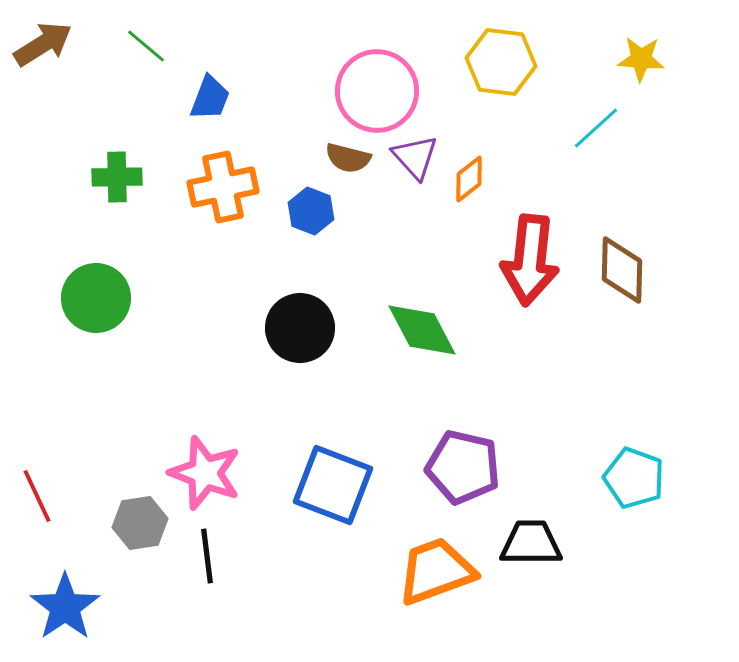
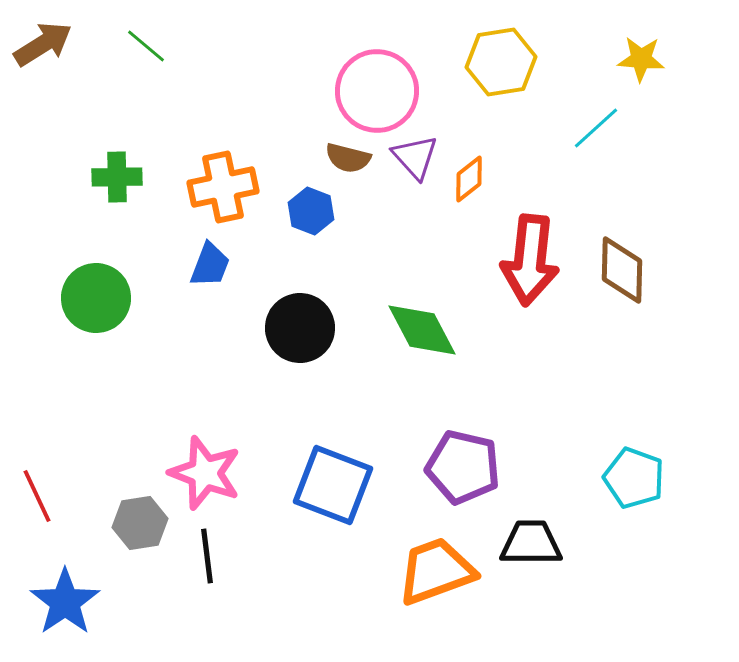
yellow hexagon: rotated 16 degrees counterclockwise
blue trapezoid: moved 167 px down
blue star: moved 5 px up
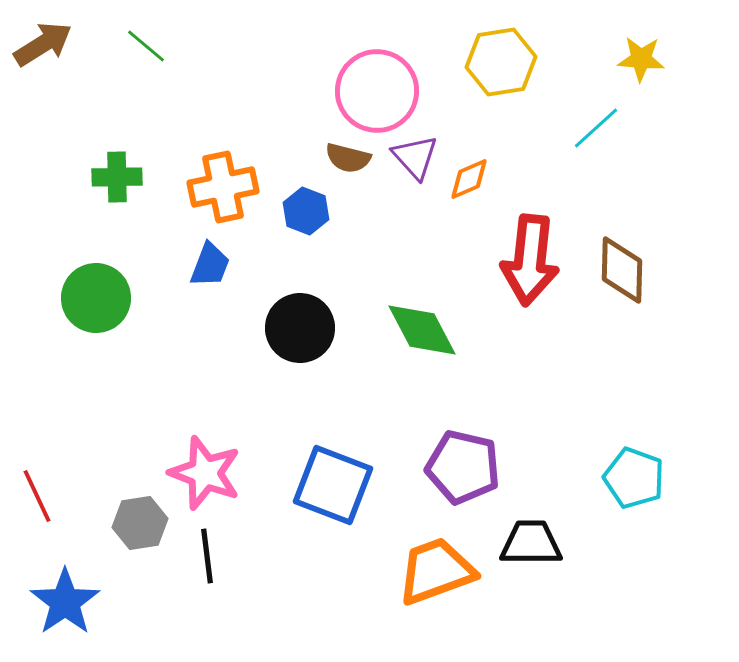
orange diamond: rotated 15 degrees clockwise
blue hexagon: moved 5 px left
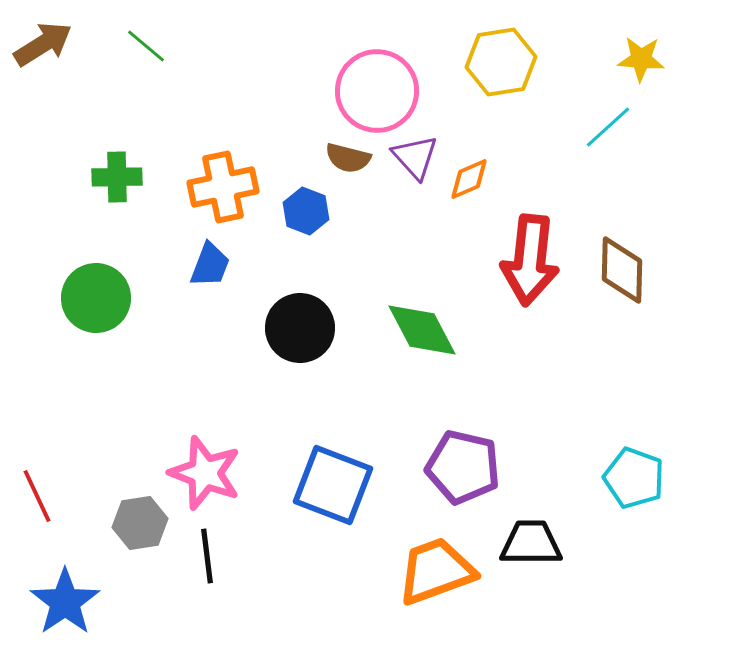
cyan line: moved 12 px right, 1 px up
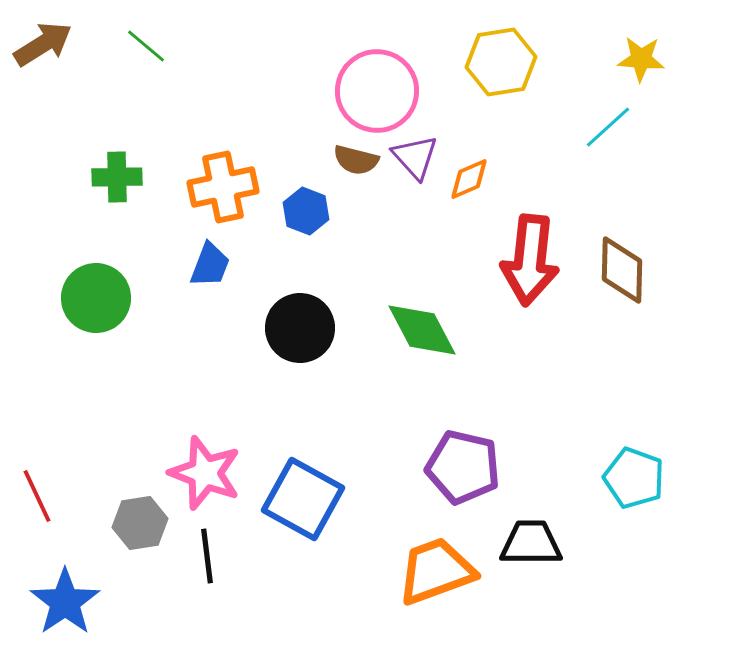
brown semicircle: moved 8 px right, 2 px down
blue square: moved 30 px left, 14 px down; rotated 8 degrees clockwise
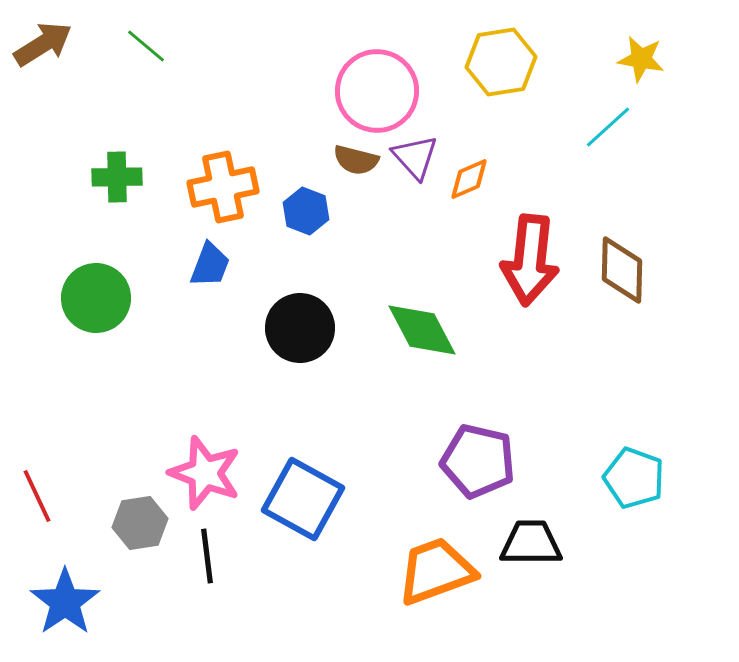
yellow star: rotated 6 degrees clockwise
purple pentagon: moved 15 px right, 6 px up
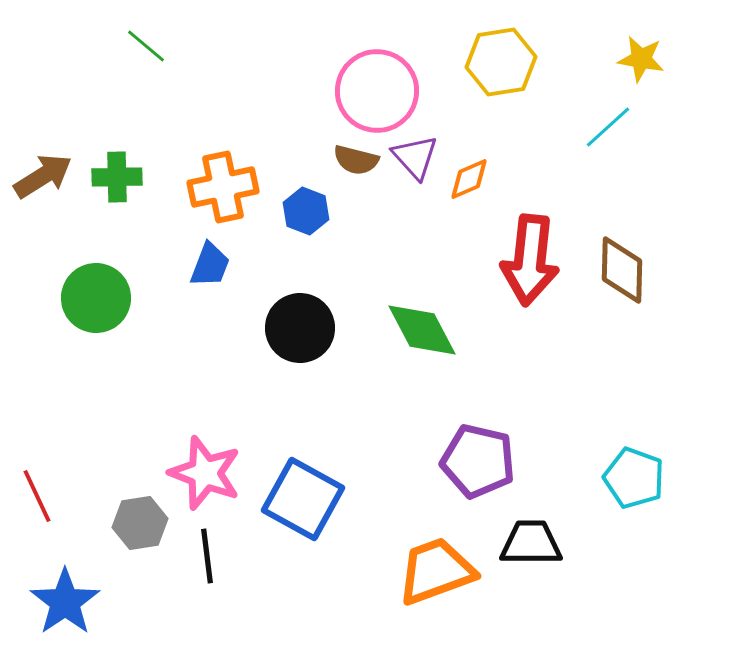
brown arrow: moved 132 px down
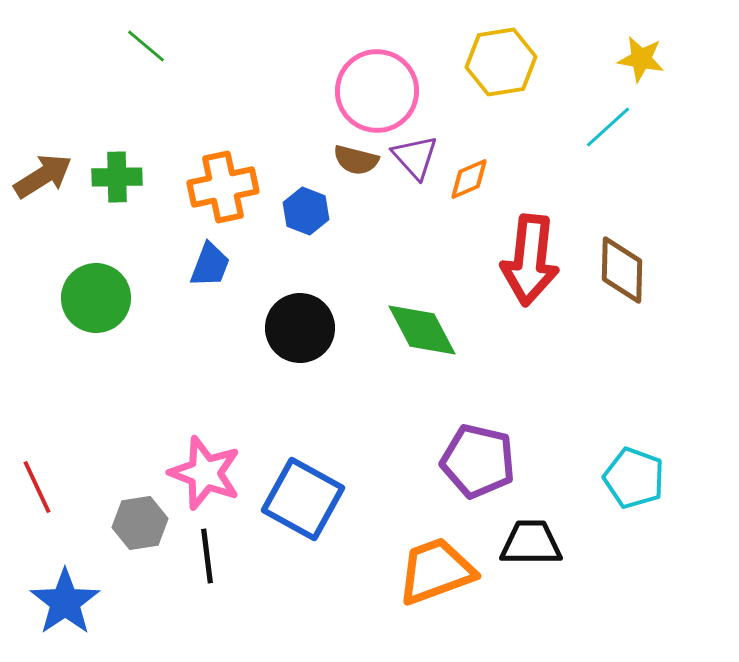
red line: moved 9 px up
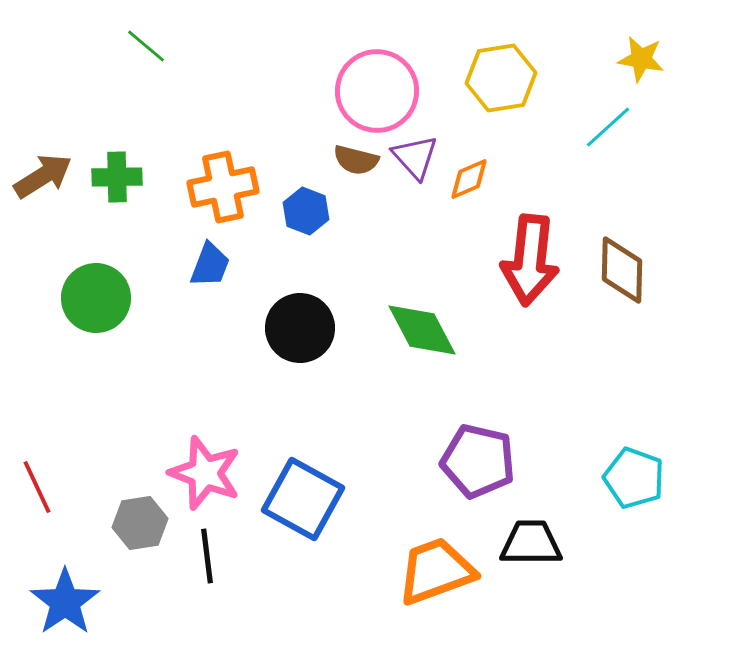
yellow hexagon: moved 16 px down
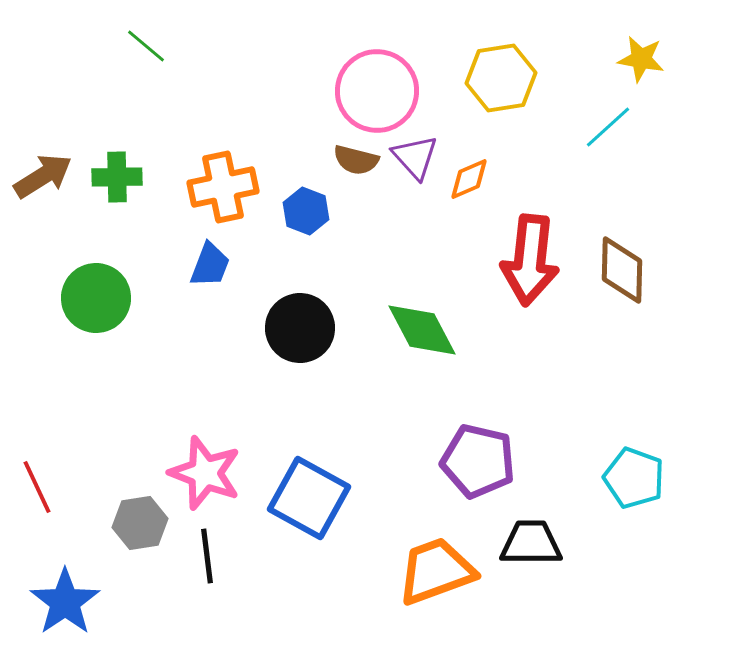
blue square: moved 6 px right, 1 px up
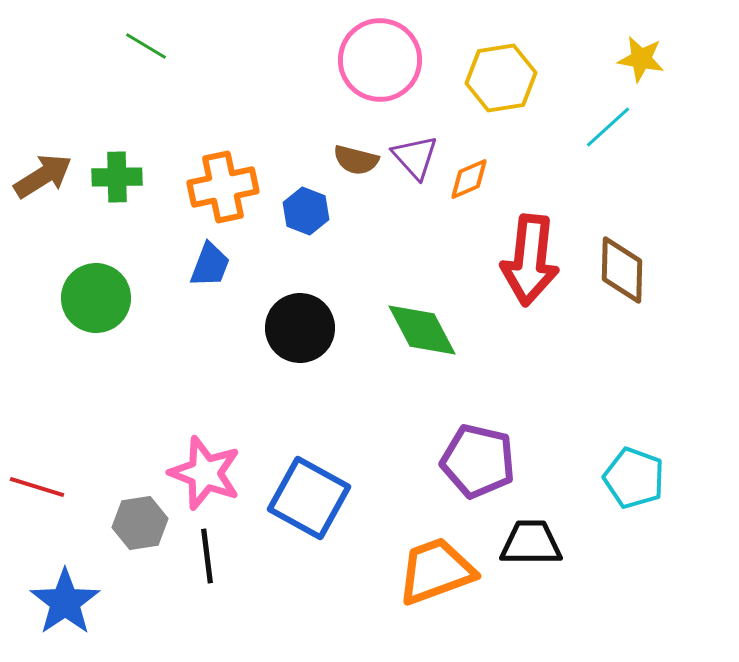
green line: rotated 9 degrees counterclockwise
pink circle: moved 3 px right, 31 px up
red line: rotated 48 degrees counterclockwise
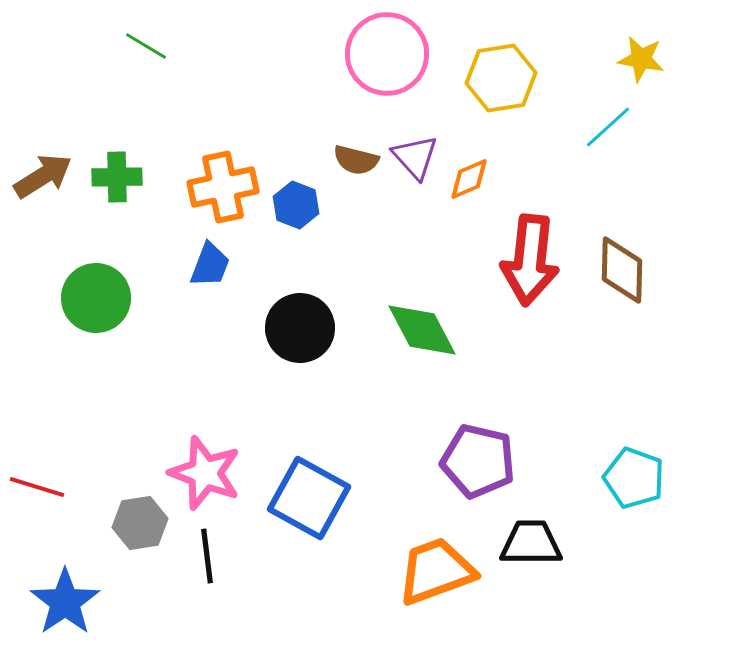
pink circle: moved 7 px right, 6 px up
blue hexagon: moved 10 px left, 6 px up
